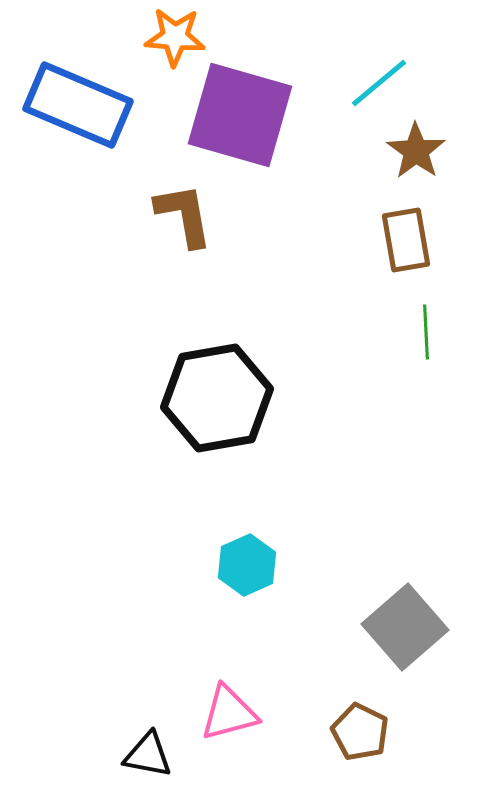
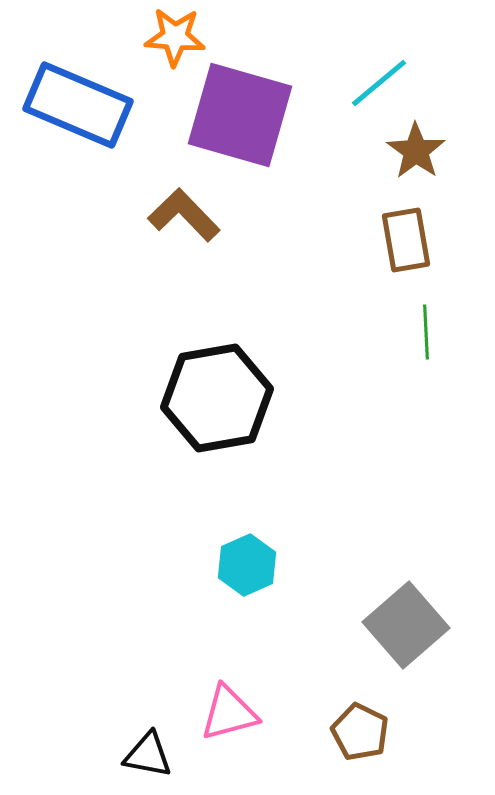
brown L-shape: rotated 34 degrees counterclockwise
gray square: moved 1 px right, 2 px up
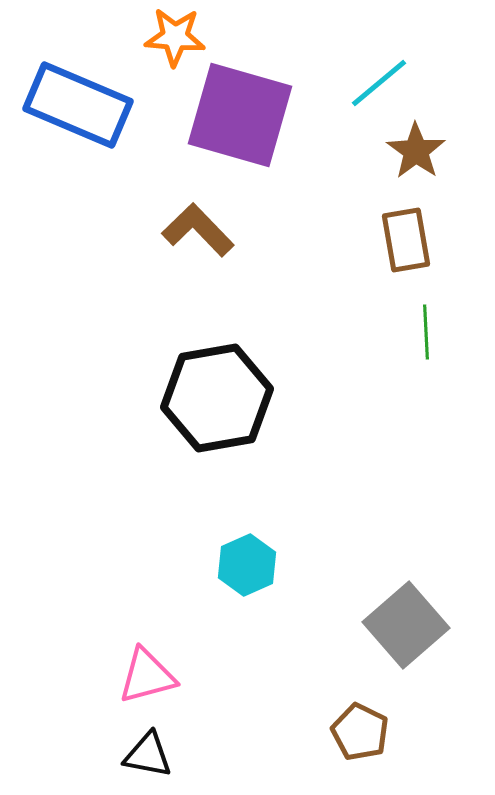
brown L-shape: moved 14 px right, 15 px down
pink triangle: moved 82 px left, 37 px up
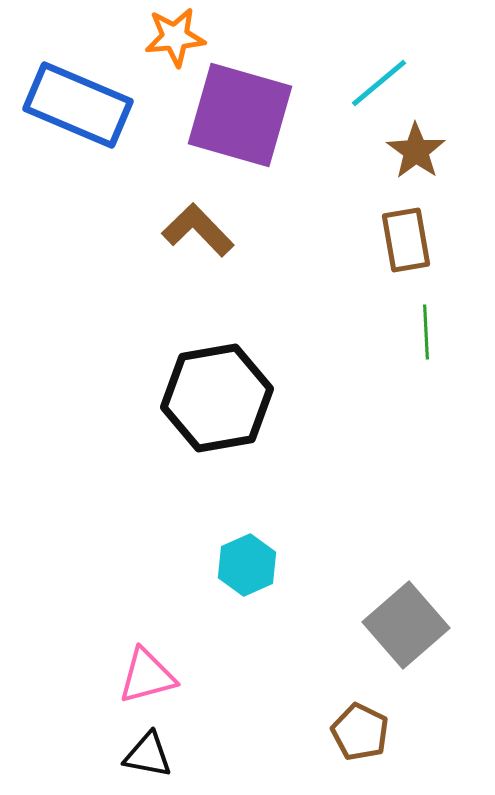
orange star: rotated 10 degrees counterclockwise
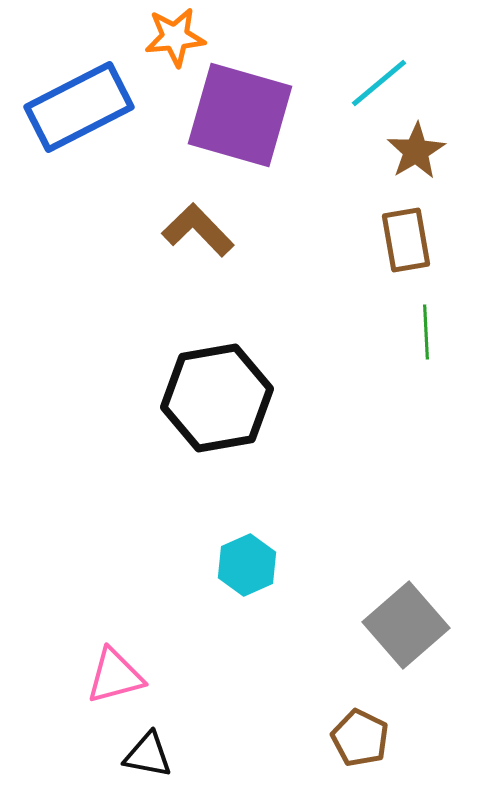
blue rectangle: moved 1 px right, 2 px down; rotated 50 degrees counterclockwise
brown star: rotated 6 degrees clockwise
pink triangle: moved 32 px left
brown pentagon: moved 6 px down
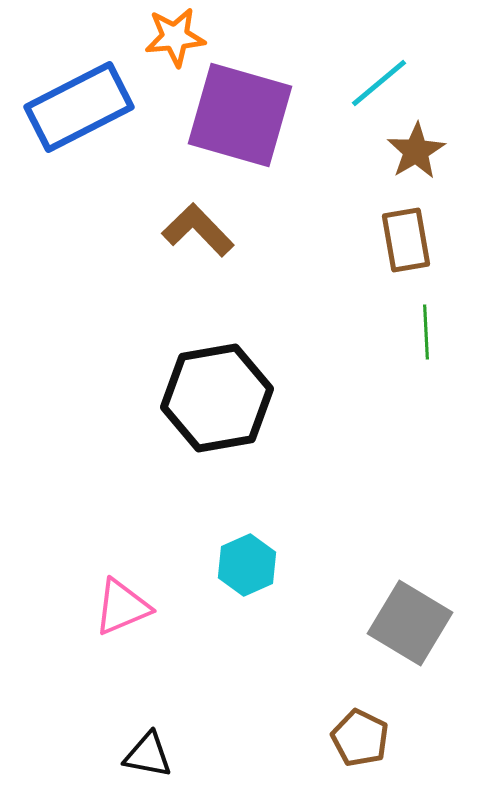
gray square: moved 4 px right, 2 px up; rotated 18 degrees counterclockwise
pink triangle: moved 7 px right, 69 px up; rotated 8 degrees counterclockwise
